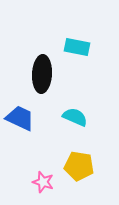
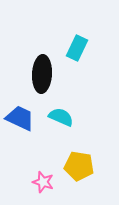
cyan rectangle: moved 1 px down; rotated 75 degrees counterclockwise
cyan semicircle: moved 14 px left
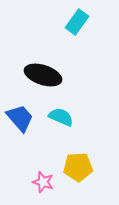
cyan rectangle: moved 26 px up; rotated 10 degrees clockwise
black ellipse: moved 1 px right, 1 px down; rotated 75 degrees counterclockwise
blue trapezoid: rotated 24 degrees clockwise
yellow pentagon: moved 1 px left, 1 px down; rotated 12 degrees counterclockwise
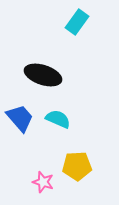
cyan semicircle: moved 3 px left, 2 px down
yellow pentagon: moved 1 px left, 1 px up
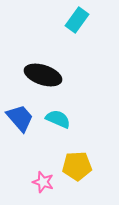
cyan rectangle: moved 2 px up
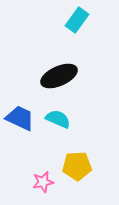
black ellipse: moved 16 px right, 1 px down; rotated 42 degrees counterclockwise
blue trapezoid: rotated 24 degrees counterclockwise
pink star: rotated 30 degrees counterclockwise
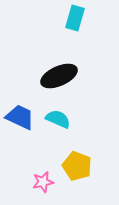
cyan rectangle: moved 2 px left, 2 px up; rotated 20 degrees counterclockwise
blue trapezoid: moved 1 px up
yellow pentagon: rotated 24 degrees clockwise
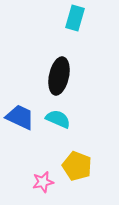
black ellipse: rotated 54 degrees counterclockwise
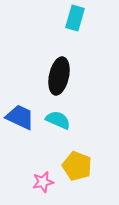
cyan semicircle: moved 1 px down
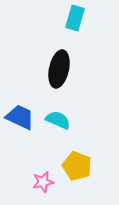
black ellipse: moved 7 px up
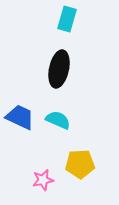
cyan rectangle: moved 8 px left, 1 px down
yellow pentagon: moved 3 px right, 2 px up; rotated 24 degrees counterclockwise
pink star: moved 2 px up
